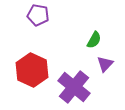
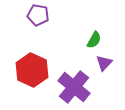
purple triangle: moved 1 px left, 1 px up
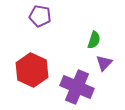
purple pentagon: moved 2 px right, 1 px down
green semicircle: rotated 12 degrees counterclockwise
purple cross: moved 3 px right; rotated 16 degrees counterclockwise
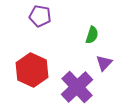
green semicircle: moved 2 px left, 5 px up
purple cross: rotated 24 degrees clockwise
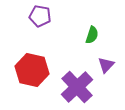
purple triangle: moved 2 px right, 2 px down
red hexagon: rotated 12 degrees counterclockwise
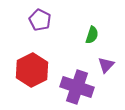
purple pentagon: moved 4 px down; rotated 15 degrees clockwise
red hexagon: rotated 20 degrees clockwise
purple cross: rotated 28 degrees counterclockwise
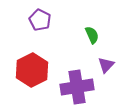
green semicircle: rotated 42 degrees counterclockwise
purple cross: rotated 28 degrees counterclockwise
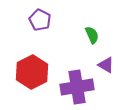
purple triangle: rotated 42 degrees counterclockwise
red hexagon: moved 2 px down
